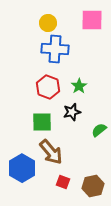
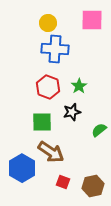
brown arrow: rotated 16 degrees counterclockwise
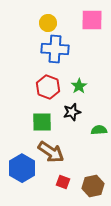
green semicircle: rotated 35 degrees clockwise
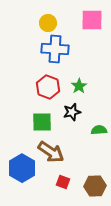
brown hexagon: moved 2 px right; rotated 10 degrees clockwise
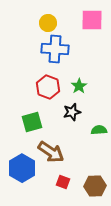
green square: moved 10 px left; rotated 15 degrees counterclockwise
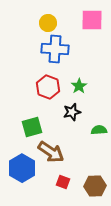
green square: moved 5 px down
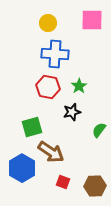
blue cross: moved 5 px down
red hexagon: rotated 10 degrees counterclockwise
green semicircle: rotated 49 degrees counterclockwise
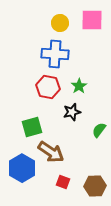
yellow circle: moved 12 px right
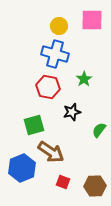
yellow circle: moved 1 px left, 3 px down
blue cross: rotated 12 degrees clockwise
green star: moved 5 px right, 7 px up
green square: moved 2 px right, 2 px up
blue hexagon: rotated 8 degrees clockwise
